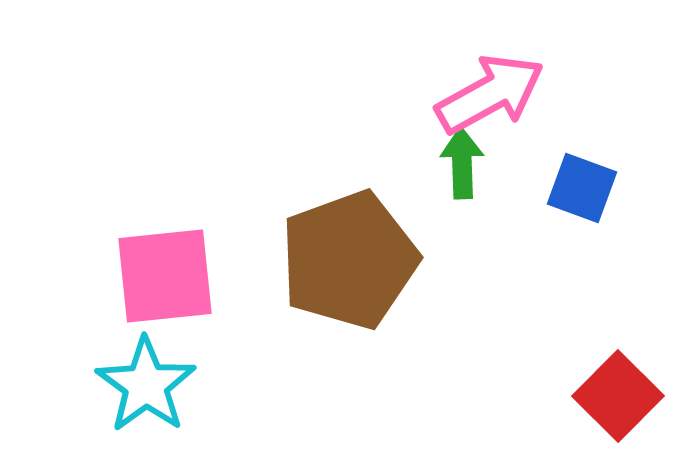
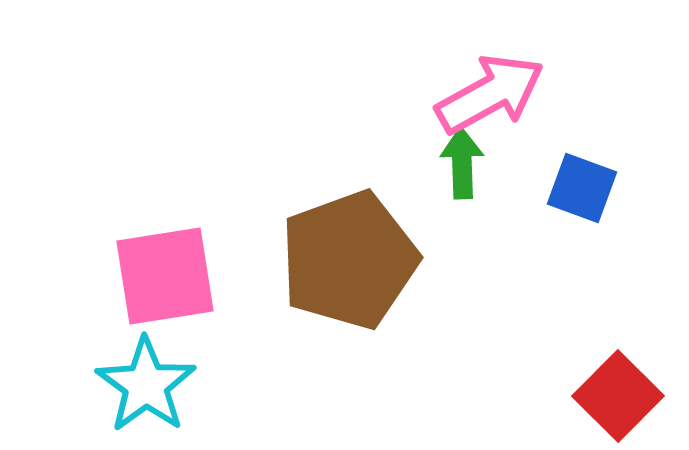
pink square: rotated 3 degrees counterclockwise
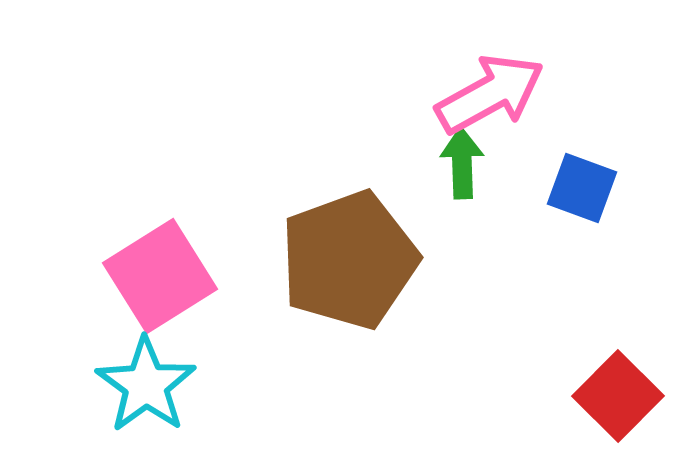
pink square: moved 5 px left; rotated 23 degrees counterclockwise
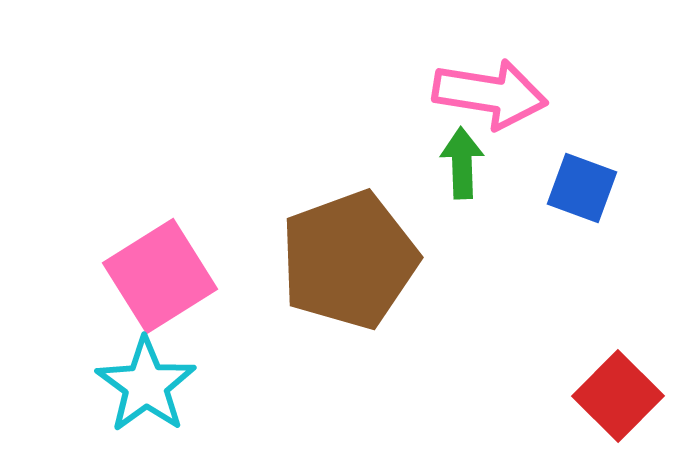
pink arrow: rotated 38 degrees clockwise
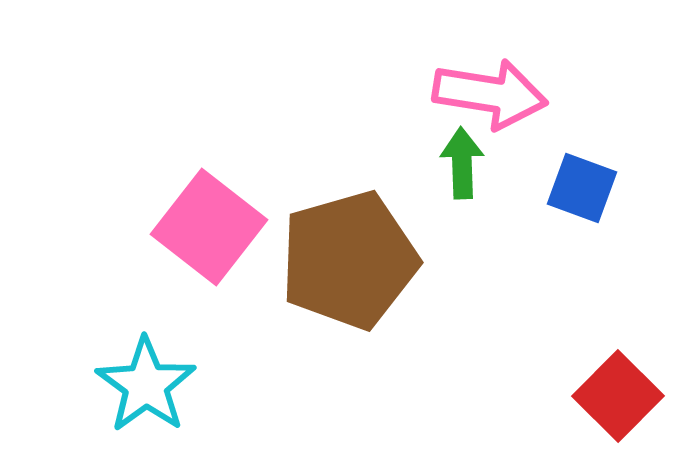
brown pentagon: rotated 4 degrees clockwise
pink square: moved 49 px right, 49 px up; rotated 20 degrees counterclockwise
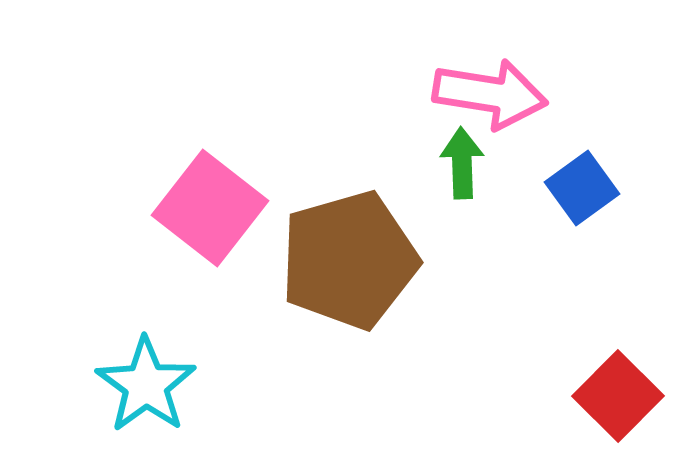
blue square: rotated 34 degrees clockwise
pink square: moved 1 px right, 19 px up
